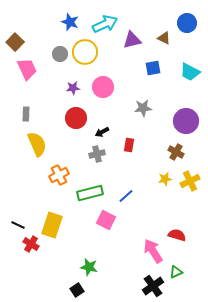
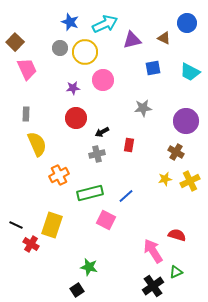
gray circle: moved 6 px up
pink circle: moved 7 px up
black line: moved 2 px left
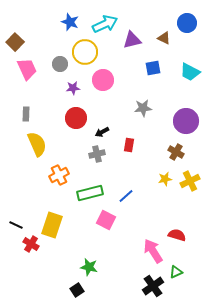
gray circle: moved 16 px down
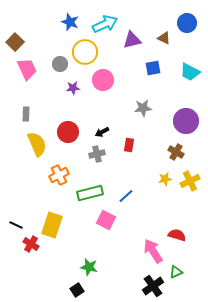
red circle: moved 8 px left, 14 px down
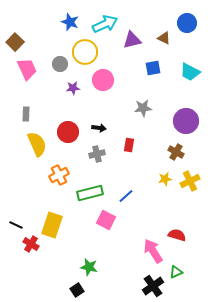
black arrow: moved 3 px left, 4 px up; rotated 144 degrees counterclockwise
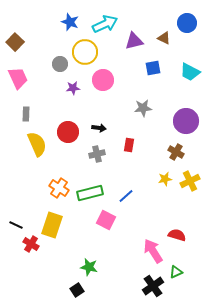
purple triangle: moved 2 px right, 1 px down
pink trapezoid: moved 9 px left, 9 px down
orange cross: moved 13 px down; rotated 30 degrees counterclockwise
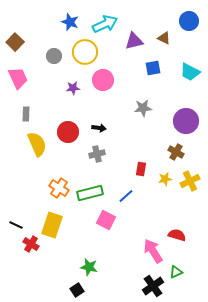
blue circle: moved 2 px right, 2 px up
gray circle: moved 6 px left, 8 px up
red rectangle: moved 12 px right, 24 px down
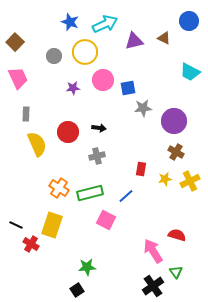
blue square: moved 25 px left, 20 px down
purple circle: moved 12 px left
gray cross: moved 2 px down
green star: moved 2 px left; rotated 18 degrees counterclockwise
green triangle: rotated 40 degrees counterclockwise
